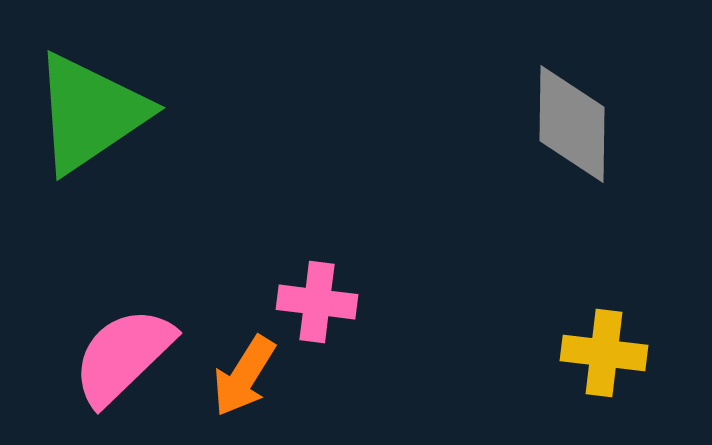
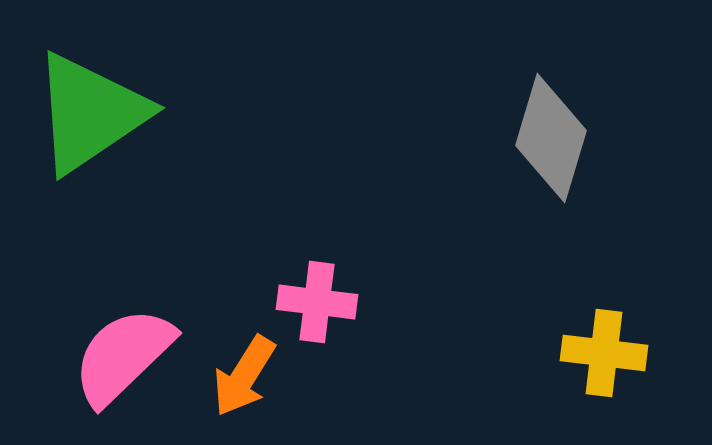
gray diamond: moved 21 px left, 14 px down; rotated 16 degrees clockwise
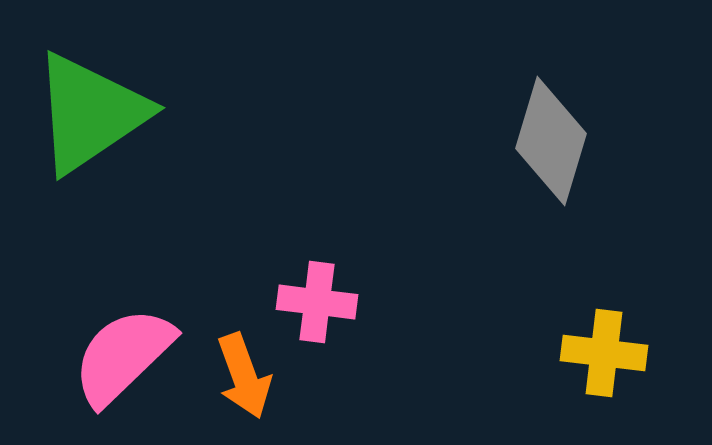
gray diamond: moved 3 px down
orange arrow: rotated 52 degrees counterclockwise
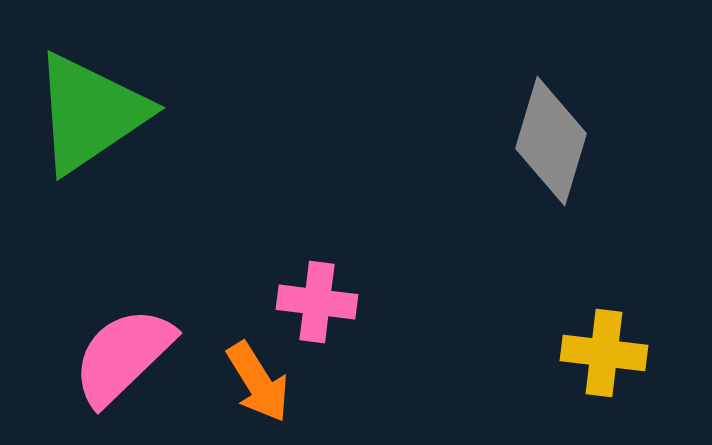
orange arrow: moved 14 px right, 6 px down; rotated 12 degrees counterclockwise
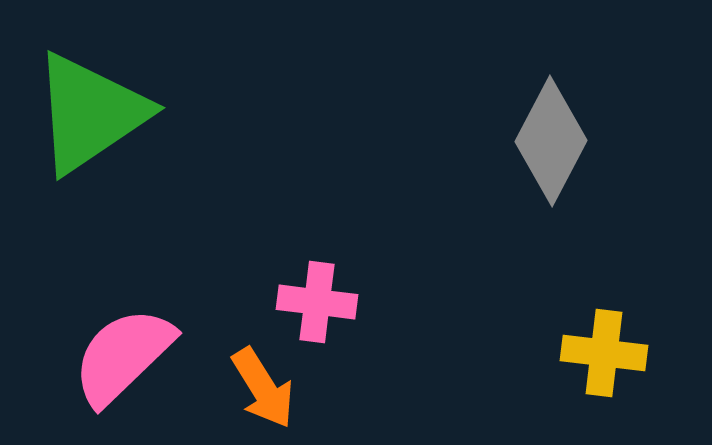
gray diamond: rotated 11 degrees clockwise
orange arrow: moved 5 px right, 6 px down
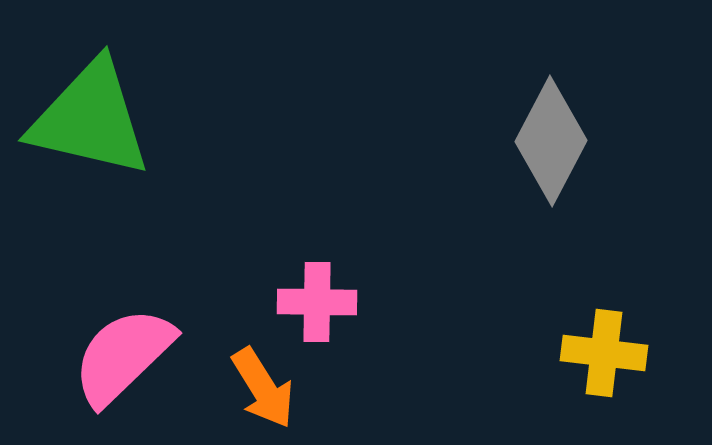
green triangle: moved 6 px down; rotated 47 degrees clockwise
pink cross: rotated 6 degrees counterclockwise
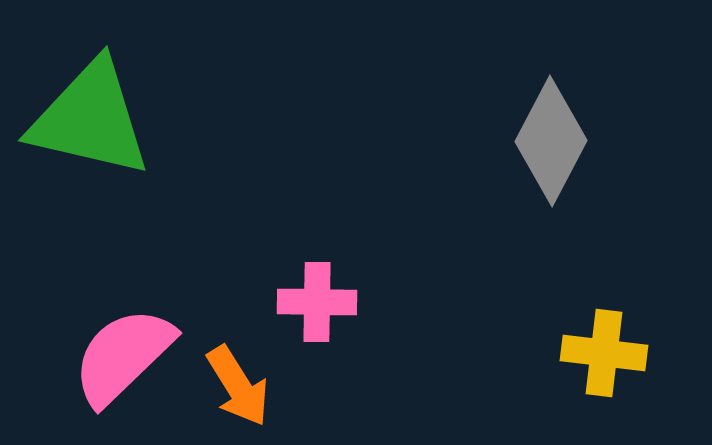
orange arrow: moved 25 px left, 2 px up
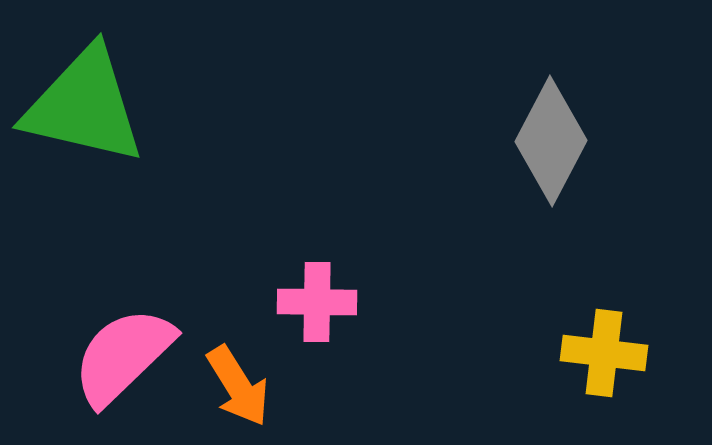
green triangle: moved 6 px left, 13 px up
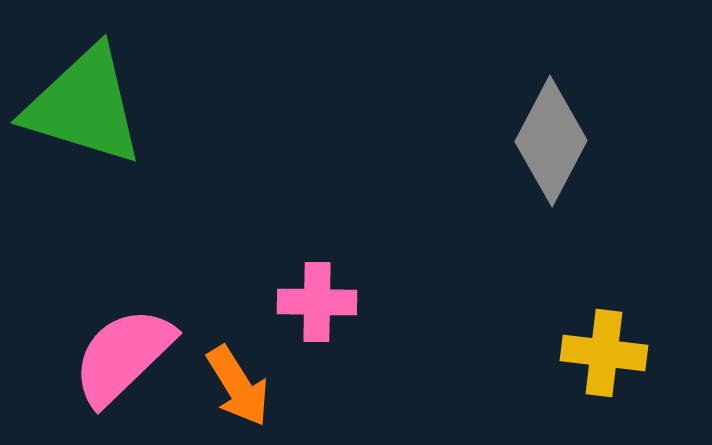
green triangle: rotated 4 degrees clockwise
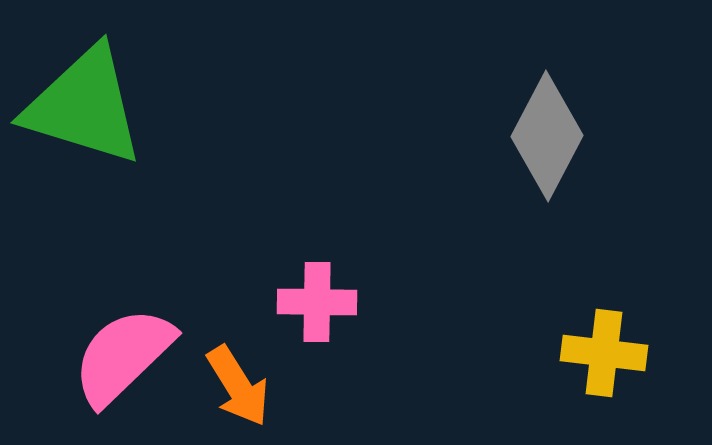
gray diamond: moved 4 px left, 5 px up
